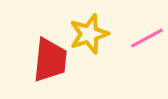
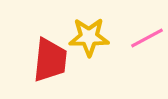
yellow star: moved 3 px down; rotated 18 degrees clockwise
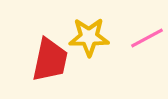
red trapezoid: rotated 6 degrees clockwise
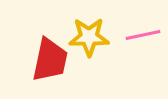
pink line: moved 4 px left, 3 px up; rotated 16 degrees clockwise
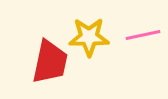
red trapezoid: moved 2 px down
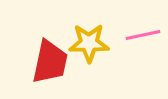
yellow star: moved 6 px down
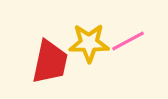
pink line: moved 15 px left, 6 px down; rotated 16 degrees counterclockwise
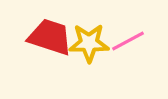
red trapezoid: moved 25 px up; rotated 84 degrees counterclockwise
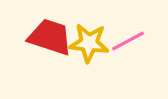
yellow star: rotated 6 degrees clockwise
